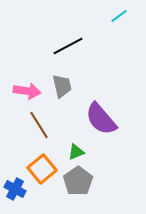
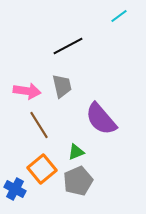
gray pentagon: rotated 12 degrees clockwise
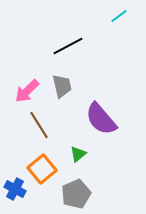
pink arrow: rotated 128 degrees clockwise
green triangle: moved 2 px right, 2 px down; rotated 18 degrees counterclockwise
gray pentagon: moved 2 px left, 13 px down
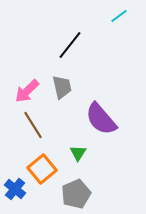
black line: moved 2 px right, 1 px up; rotated 24 degrees counterclockwise
gray trapezoid: moved 1 px down
brown line: moved 6 px left
green triangle: moved 1 px up; rotated 18 degrees counterclockwise
blue cross: rotated 10 degrees clockwise
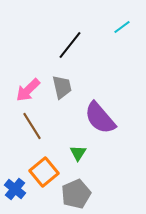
cyan line: moved 3 px right, 11 px down
pink arrow: moved 1 px right, 1 px up
purple semicircle: moved 1 px left, 1 px up
brown line: moved 1 px left, 1 px down
orange square: moved 2 px right, 3 px down
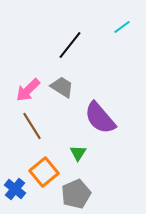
gray trapezoid: rotated 45 degrees counterclockwise
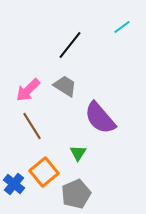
gray trapezoid: moved 3 px right, 1 px up
blue cross: moved 1 px left, 5 px up
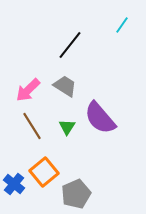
cyan line: moved 2 px up; rotated 18 degrees counterclockwise
green triangle: moved 11 px left, 26 px up
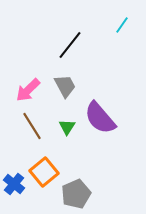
gray trapezoid: rotated 30 degrees clockwise
